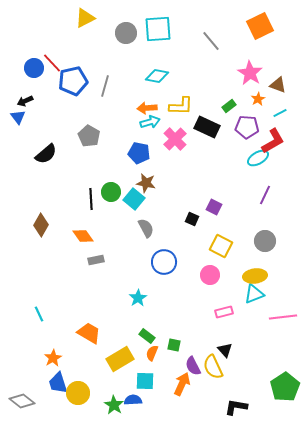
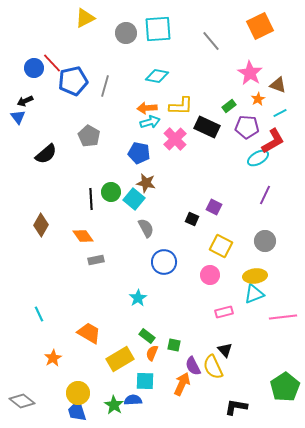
blue trapezoid at (58, 383): moved 19 px right, 28 px down
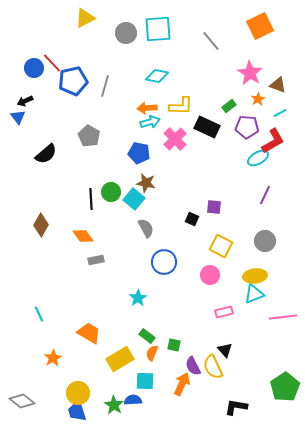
purple square at (214, 207): rotated 21 degrees counterclockwise
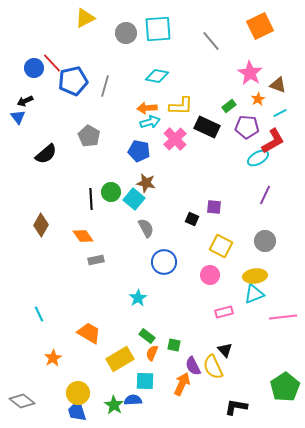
blue pentagon at (139, 153): moved 2 px up
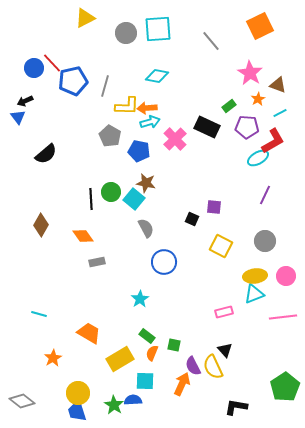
yellow L-shape at (181, 106): moved 54 px left
gray pentagon at (89, 136): moved 21 px right
gray rectangle at (96, 260): moved 1 px right, 2 px down
pink circle at (210, 275): moved 76 px right, 1 px down
cyan star at (138, 298): moved 2 px right, 1 px down
cyan line at (39, 314): rotated 49 degrees counterclockwise
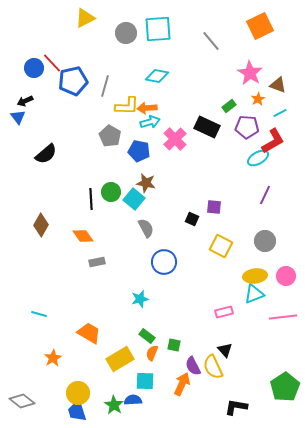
cyan star at (140, 299): rotated 18 degrees clockwise
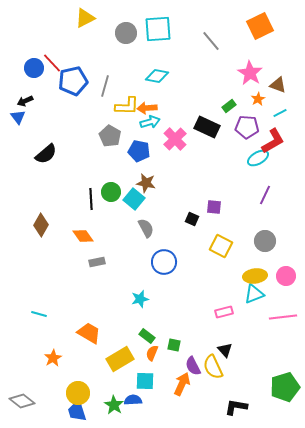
green pentagon at (285, 387): rotated 16 degrees clockwise
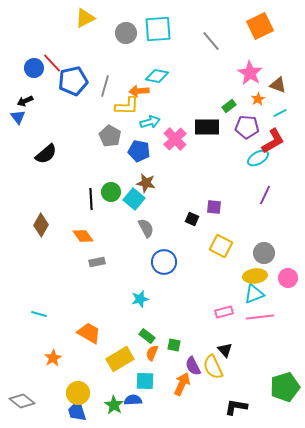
orange arrow at (147, 108): moved 8 px left, 17 px up
black rectangle at (207, 127): rotated 25 degrees counterclockwise
gray circle at (265, 241): moved 1 px left, 12 px down
pink circle at (286, 276): moved 2 px right, 2 px down
pink line at (283, 317): moved 23 px left
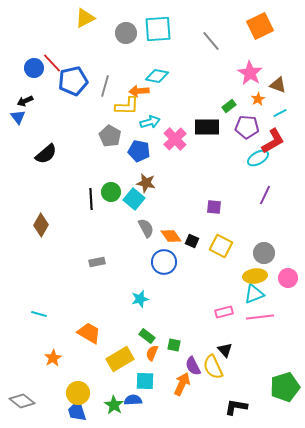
black square at (192, 219): moved 22 px down
orange diamond at (83, 236): moved 88 px right
